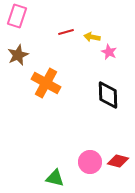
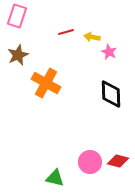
black diamond: moved 3 px right, 1 px up
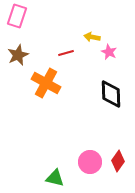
red line: moved 21 px down
red diamond: rotated 70 degrees counterclockwise
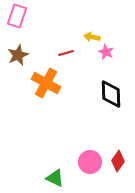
pink star: moved 3 px left
green triangle: rotated 12 degrees clockwise
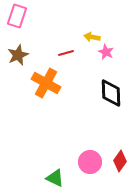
black diamond: moved 1 px up
red diamond: moved 2 px right
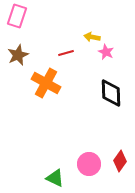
pink circle: moved 1 px left, 2 px down
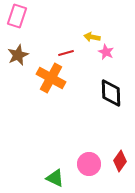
orange cross: moved 5 px right, 5 px up
